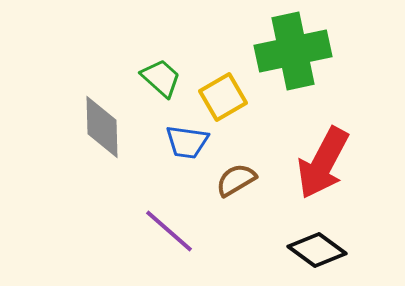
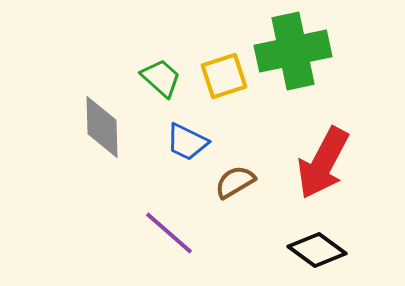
yellow square: moved 1 px right, 21 px up; rotated 12 degrees clockwise
blue trapezoid: rotated 18 degrees clockwise
brown semicircle: moved 1 px left, 2 px down
purple line: moved 2 px down
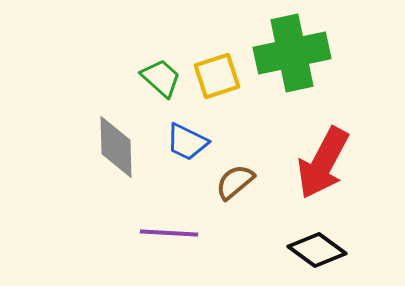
green cross: moved 1 px left, 2 px down
yellow square: moved 7 px left
gray diamond: moved 14 px right, 20 px down
brown semicircle: rotated 9 degrees counterclockwise
purple line: rotated 38 degrees counterclockwise
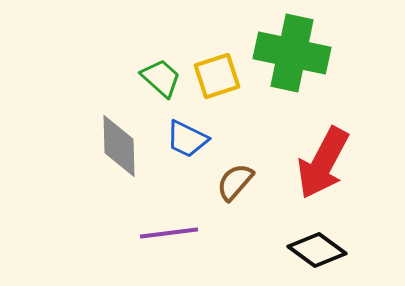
green cross: rotated 24 degrees clockwise
blue trapezoid: moved 3 px up
gray diamond: moved 3 px right, 1 px up
brown semicircle: rotated 9 degrees counterclockwise
purple line: rotated 10 degrees counterclockwise
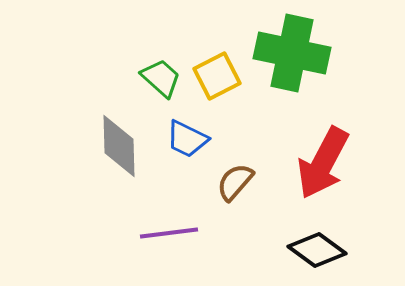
yellow square: rotated 9 degrees counterclockwise
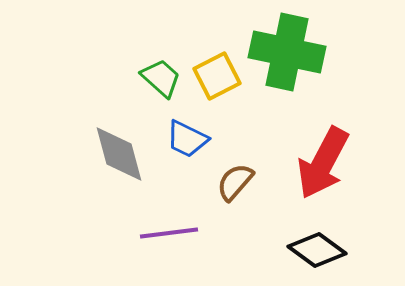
green cross: moved 5 px left, 1 px up
gray diamond: moved 8 px down; rotated 14 degrees counterclockwise
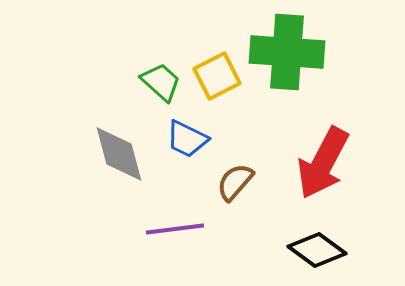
green cross: rotated 8 degrees counterclockwise
green trapezoid: moved 4 px down
purple line: moved 6 px right, 4 px up
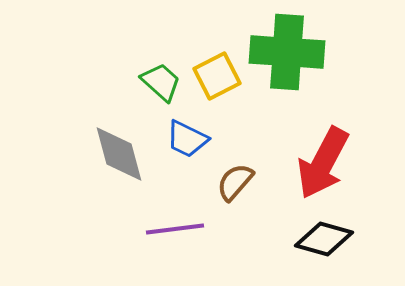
black diamond: moved 7 px right, 11 px up; rotated 20 degrees counterclockwise
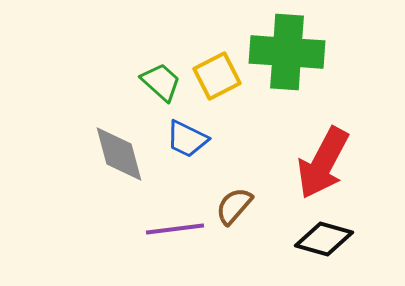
brown semicircle: moved 1 px left, 24 px down
